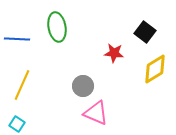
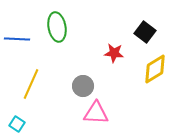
yellow line: moved 9 px right, 1 px up
pink triangle: rotated 20 degrees counterclockwise
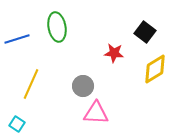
blue line: rotated 20 degrees counterclockwise
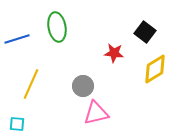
pink triangle: rotated 16 degrees counterclockwise
cyan square: rotated 28 degrees counterclockwise
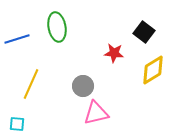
black square: moved 1 px left
yellow diamond: moved 2 px left, 1 px down
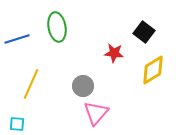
pink triangle: rotated 36 degrees counterclockwise
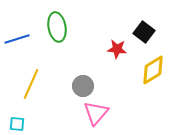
red star: moved 3 px right, 4 px up
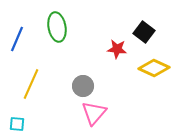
blue line: rotated 50 degrees counterclockwise
yellow diamond: moved 1 px right, 2 px up; rotated 56 degrees clockwise
pink triangle: moved 2 px left
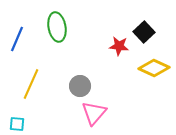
black square: rotated 10 degrees clockwise
red star: moved 2 px right, 3 px up
gray circle: moved 3 px left
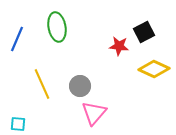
black square: rotated 15 degrees clockwise
yellow diamond: moved 1 px down
yellow line: moved 11 px right; rotated 48 degrees counterclockwise
cyan square: moved 1 px right
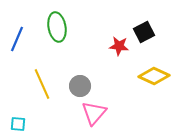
yellow diamond: moved 7 px down
